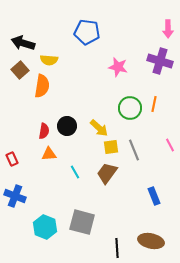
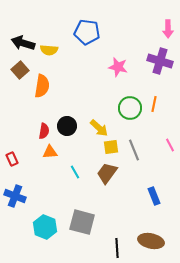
yellow semicircle: moved 10 px up
orange triangle: moved 1 px right, 2 px up
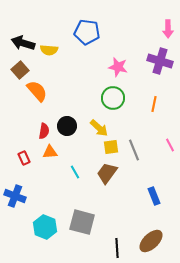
orange semicircle: moved 5 px left, 5 px down; rotated 50 degrees counterclockwise
green circle: moved 17 px left, 10 px up
red rectangle: moved 12 px right, 1 px up
brown ellipse: rotated 55 degrees counterclockwise
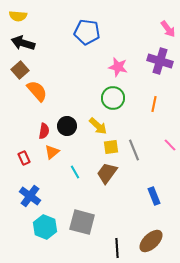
pink arrow: rotated 36 degrees counterclockwise
yellow semicircle: moved 31 px left, 34 px up
yellow arrow: moved 1 px left, 2 px up
pink line: rotated 16 degrees counterclockwise
orange triangle: moved 2 px right; rotated 35 degrees counterclockwise
blue cross: moved 15 px right; rotated 15 degrees clockwise
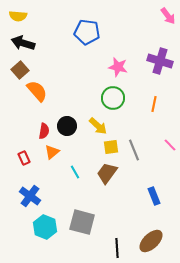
pink arrow: moved 13 px up
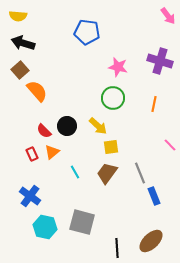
red semicircle: rotated 126 degrees clockwise
gray line: moved 6 px right, 23 px down
red rectangle: moved 8 px right, 4 px up
cyan hexagon: rotated 10 degrees counterclockwise
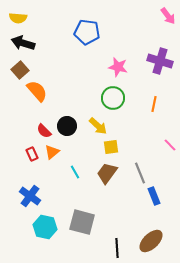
yellow semicircle: moved 2 px down
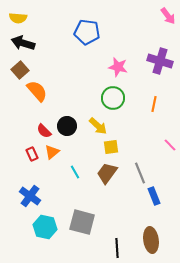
brown ellipse: moved 1 px up; rotated 55 degrees counterclockwise
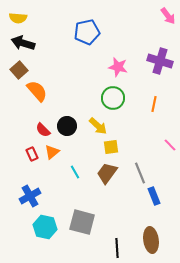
blue pentagon: rotated 20 degrees counterclockwise
brown square: moved 1 px left
red semicircle: moved 1 px left, 1 px up
blue cross: rotated 25 degrees clockwise
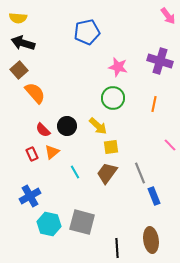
orange semicircle: moved 2 px left, 2 px down
cyan hexagon: moved 4 px right, 3 px up
